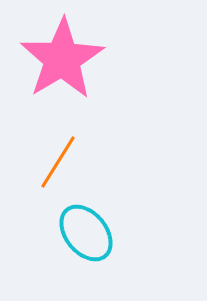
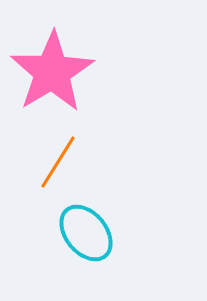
pink star: moved 10 px left, 13 px down
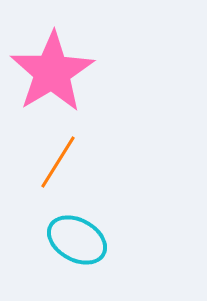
cyan ellipse: moved 9 px left, 7 px down; rotated 22 degrees counterclockwise
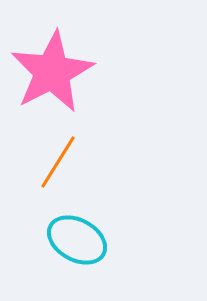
pink star: rotated 4 degrees clockwise
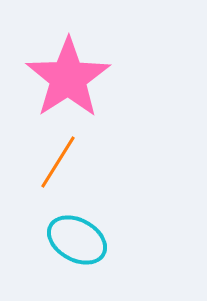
pink star: moved 16 px right, 6 px down; rotated 6 degrees counterclockwise
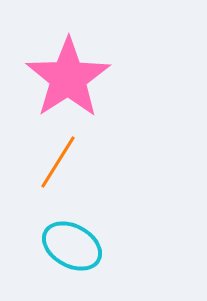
cyan ellipse: moved 5 px left, 6 px down
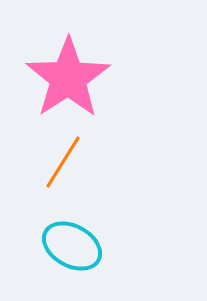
orange line: moved 5 px right
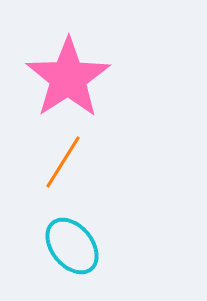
cyan ellipse: rotated 22 degrees clockwise
